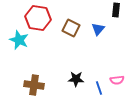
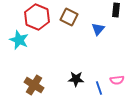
red hexagon: moved 1 px left, 1 px up; rotated 15 degrees clockwise
brown square: moved 2 px left, 11 px up
brown cross: rotated 24 degrees clockwise
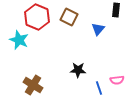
black star: moved 2 px right, 9 px up
brown cross: moved 1 px left
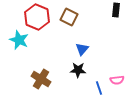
blue triangle: moved 16 px left, 20 px down
brown cross: moved 8 px right, 6 px up
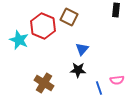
red hexagon: moved 6 px right, 9 px down
brown cross: moved 3 px right, 4 px down
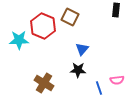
brown square: moved 1 px right
cyan star: rotated 24 degrees counterclockwise
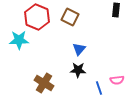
red hexagon: moved 6 px left, 9 px up
blue triangle: moved 3 px left
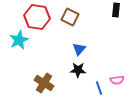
red hexagon: rotated 15 degrees counterclockwise
cyan star: rotated 24 degrees counterclockwise
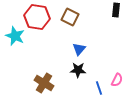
cyan star: moved 4 px left, 4 px up; rotated 24 degrees counterclockwise
pink semicircle: rotated 56 degrees counterclockwise
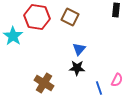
cyan star: moved 2 px left; rotated 12 degrees clockwise
black star: moved 1 px left, 2 px up
